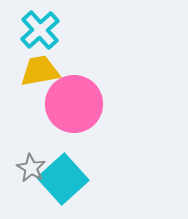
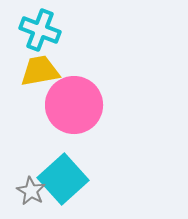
cyan cross: rotated 27 degrees counterclockwise
pink circle: moved 1 px down
gray star: moved 23 px down
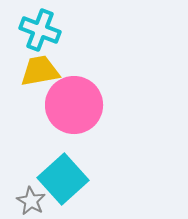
gray star: moved 10 px down
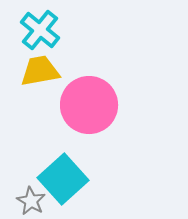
cyan cross: rotated 18 degrees clockwise
pink circle: moved 15 px right
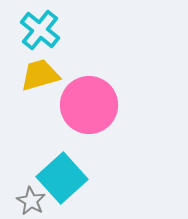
yellow trapezoid: moved 4 px down; rotated 6 degrees counterclockwise
cyan square: moved 1 px left, 1 px up
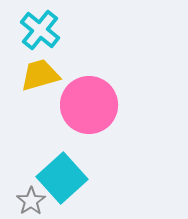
gray star: rotated 8 degrees clockwise
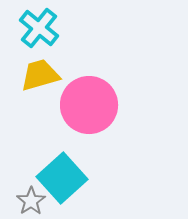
cyan cross: moved 1 px left, 2 px up
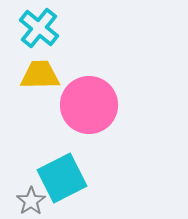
yellow trapezoid: rotated 15 degrees clockwise
cyan square: rotated 15 degrees clockwise
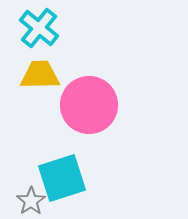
cyan square: rotated 9 degrees clockwise
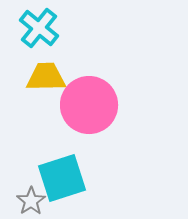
yellow trapezoid: moved 6 px right, 2 px down
